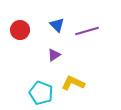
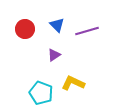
red circle: moved 5 px right, 1 px up
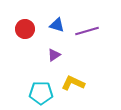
blue triangle: rotated 28 degrees counterclockwise
cyan pentagon: rotated 20 degrees counterclockwise
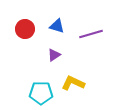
blue triangle: moved 1 px down
purple line: moved 4 px right, 3 px down
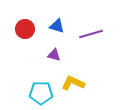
purple triangle: rotated 48 degrees clockwise
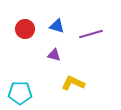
cyan pentagon: moved 21 px left
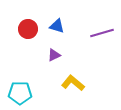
red circle: moved 3 px right
purple line: moved 11 px right, 1 px up
purple triangle: rotated 40 degrees counterclockwise
yellow L-shape: rotated 15 degrees clockwise
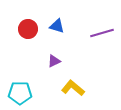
purple triangle: moved 6 px down
yellow L-shape: moved 5 px down
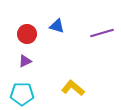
red circle: moved 1 px left, 5 px down
purple triangle: moved 29 px left
cyan pentagon: moved 2 px right, 1 px down
